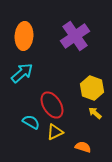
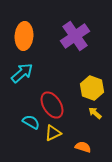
yellow triangle: moved 2 px left, 1 px down
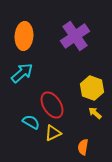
orange semicircle: rotated 98 degrees counterclockwise
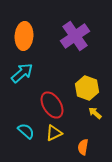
yellow hexagon: moved 5 px left
cyan semicircle: moved 5 px left, 9 px down; rotated 12 degrees clockwise
yellow triangle: moved 1 px right
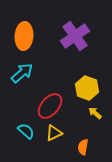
red ellipse: moved 2 px left, 1 px down; rotated 72 degrees clockwise
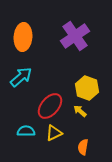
orange ellipse: moved 1 px left, 1 px down
cyan arrow: moved 1 px left, 4 px down
yellow arrow: moved 15 px left, 2 px up
cyan semicircle: rotated 42 degrees counterclockwise
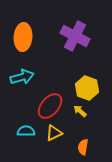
purple cross: rotated 28 degrees counterclockwise
cyan arrow: moved 1 px right; rotated 25 degrees clockwise
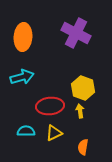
purple cross: moved 1 px right, 3 px up
yellow hexagon: moved 4 px left
red ellipse: rotated 44 degrees clockwise
yellow arrow: rotated 40 degrees clockwise
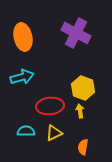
orange ellipse: rotated 16 degrees counterclockwise
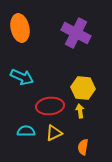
orange ellipse: moved 3 px left, 9 px up
cyan arrow: rotated 40 degrees clockwise
yellow hexagon: rotated 15 degrees counterclockwise
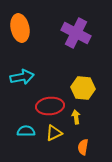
cyan arrow: rotated 35 degrees counterclockwise
yellow arrow: moved 4 px left, 6 px down
